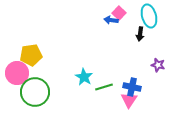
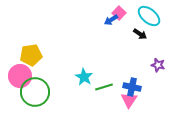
cyan ellipse: rotated 35 degrees counterclockwise
blue arrow: rotated 40 degrees counterclockwise
black arrow: rotated 64 degrees counterclockwise
pink circle: moved 3 px right, 3 px down
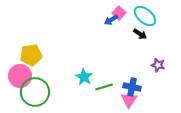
cyan ellipse: moved 4 px left
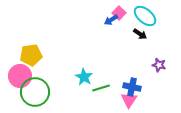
purple star: moved 1 px right
green line: moved 3 px left, 1 px down
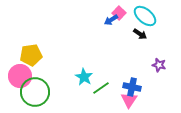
green line: rotated 18 degrees counterclockwise
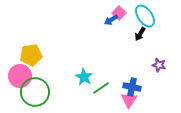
cyan ellipse: rotated 15 degrees clockwise
black arrow: rotated 88 degrees clockwise
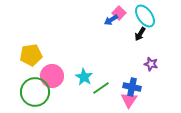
purple star: moved 8 px left, 1 px up
pink circle: moved 32 px right
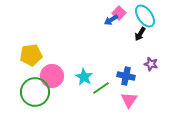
blue cross: moved 6 px left, 11 px up
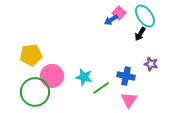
cyan star: rotated 18 degrees counterclockwise
